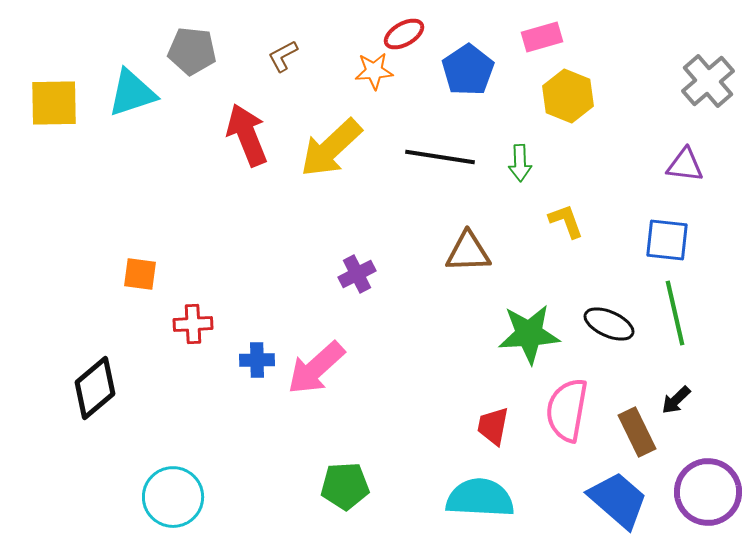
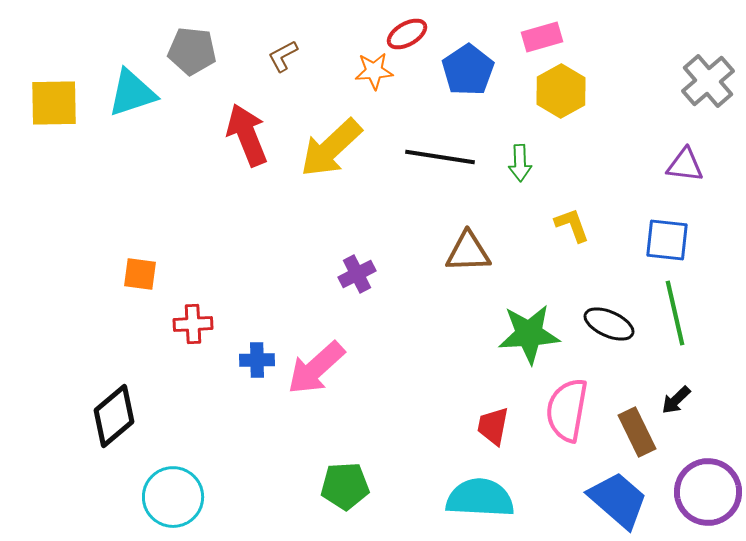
red ellipse: moved 3 px right
yellow hexagon: moved 7 px left, 5 px up; rotated 9 degrees clockwise
yellow L-shape: moved 6 px right, 4 px down
black diamond: moved 19 px right, 28 px down
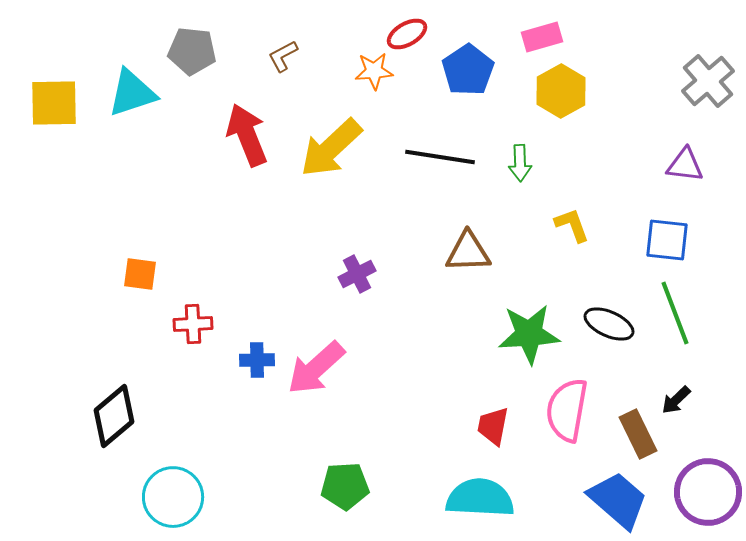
green line: rotated 8 degrees counterclockwise
brown rectangle: moved 1 px right, 2 px down
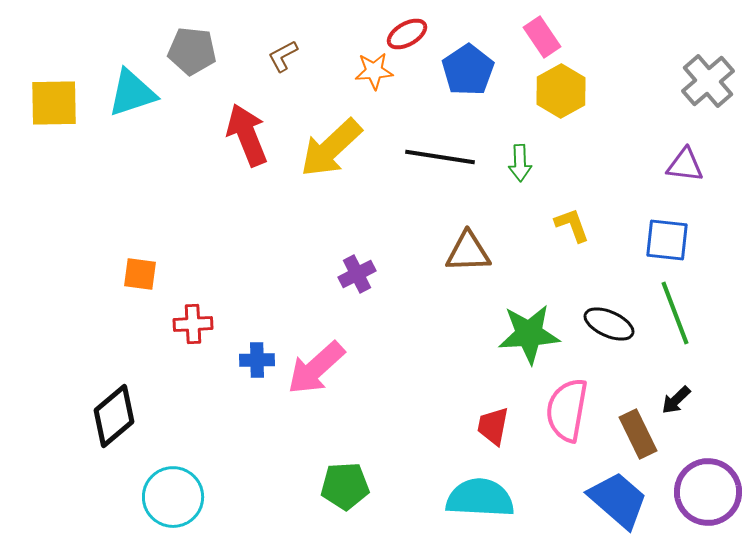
pink rectangle: rotated 72 degrees clockwise
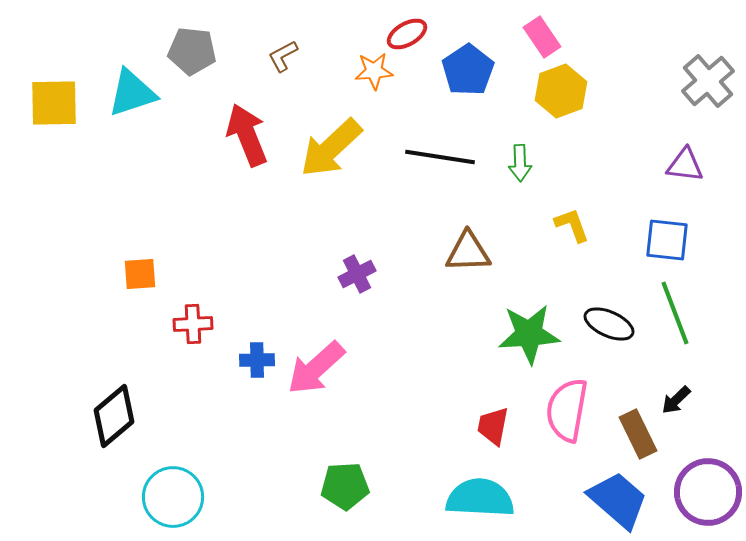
yellow hexagon: rotated 9 degrees clockwise
orange square: rotated 12 degrees counterclockwise
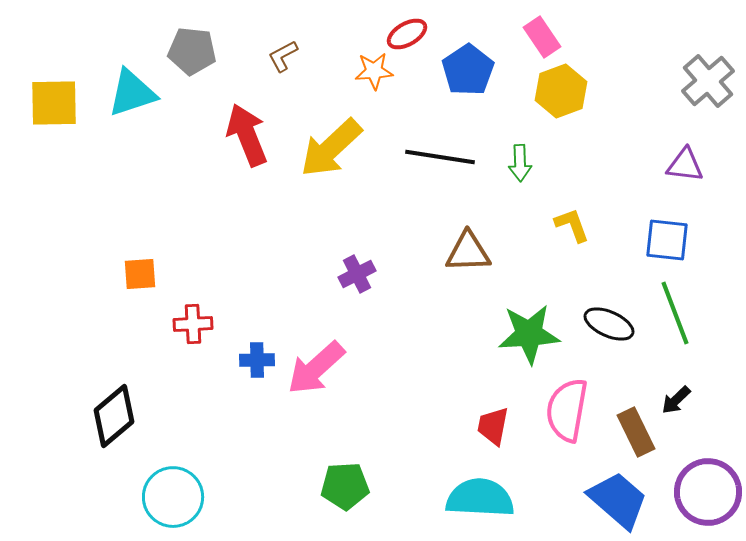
brown rectangle: moved 2 px left, 2 px up
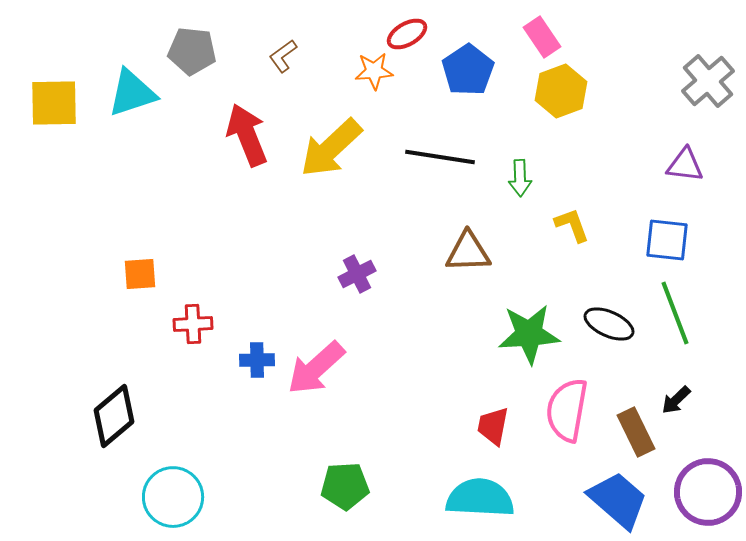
brown L-shape: rotated 8 degrees counterclockwise
green arrow: moved 15 px down
